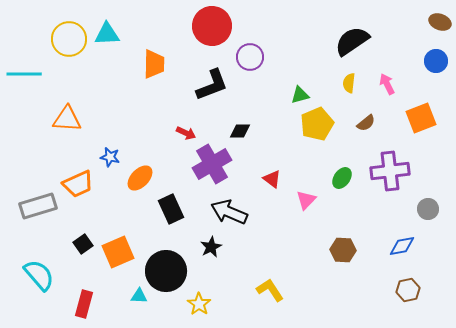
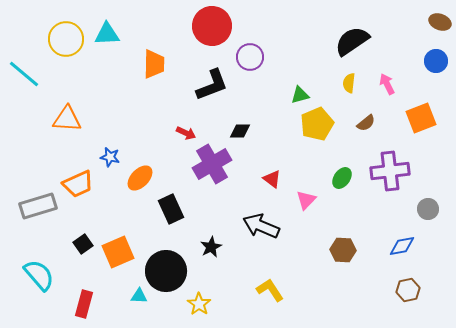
yellow circle at (69, 39): moved 3 px left
cyan line at (24, 74): rotated 40 degrees clockwise
black arrow at (229, 212): moved 32 px right, 14 px down
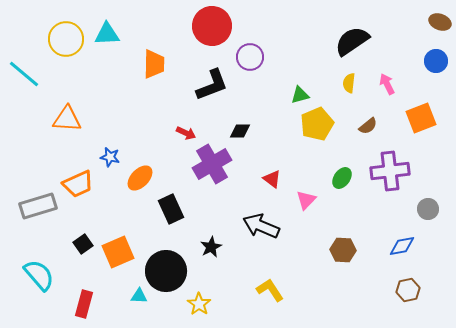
brown semicircle at (366, 123): moved 2 px right, 3 px down
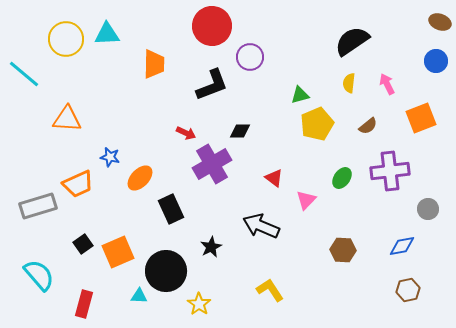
red triangle at (272, 179): moved 2 px right, 1 px up
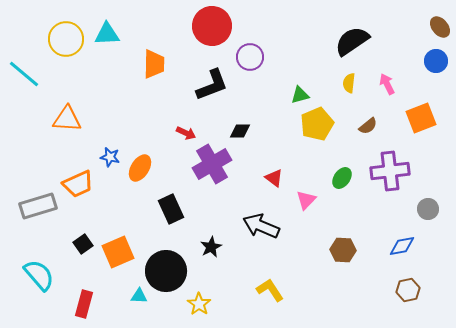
brown ellipse at (440, 22): moved 5 px down; rotated 30 degrees clockwise
orange ellipse at (140, 178): moved 10 px up; rotated 12 degrees counterclockwise
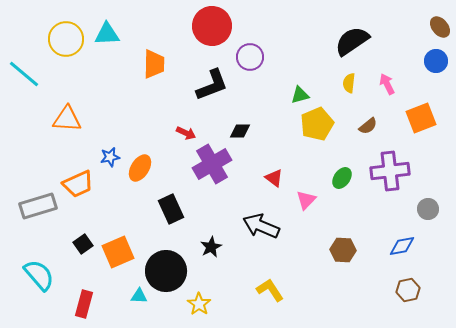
blue star at (110, 157): rotated 24 degrees counterclockwise
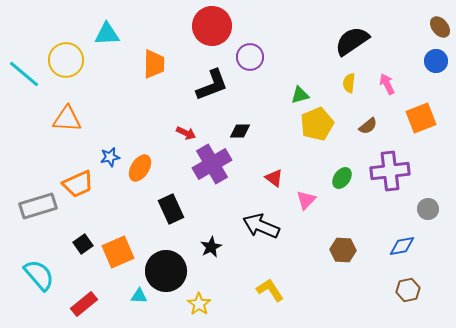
yellow circle at (66, 39): moved 21 px down
red rectangle at (84, 304): rotated 36 degrees clockwise
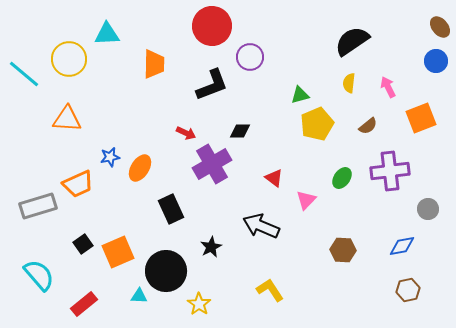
yellow circle at (66, 60): moved 3 px right, 1 px up
pink arrow at (387, 84): moved 1 px right, 3 px down
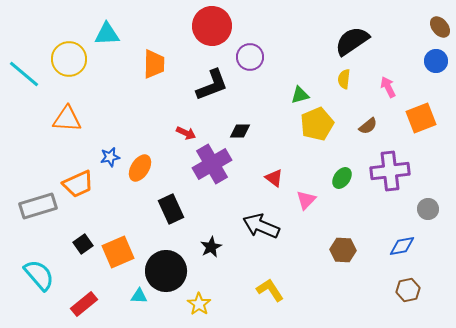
yellow semicircle at (349, 83): moved 5 px left, 4 px up
